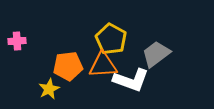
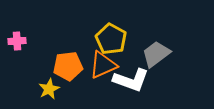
orange triangle: rotated 20 degrees counterclockwise
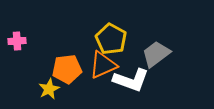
orange pentagon: moved 1 px left, 3 px down
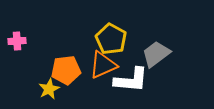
orange pentagon: moved 1 px left, 1 px down
white L-shape: rotated 15 degrees counterclockwise
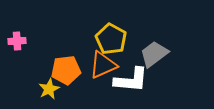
gray trapezoid: moved 2 px left
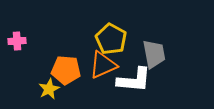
gray trapezoid: rotated 116 degrees clockwise
orange pentagon: rotated 12 degrees clockwise
white L-shape: moved 3 px right
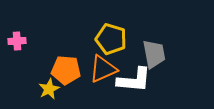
yellow pentagon: rotated 12 degrees counterclockwise
orange triangle: moved 4 px down
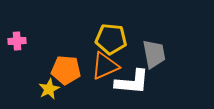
yellow pentagon: rotated 12 degrees counterclockwise
orange triangle: moved 2 px right, 3 px up
white L-shape: moved 2 px left, 2 px down
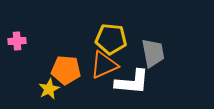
gray trapezoid: moved 1 px left, 1 px up
orange triangle: moved 1 px left, 1 px up
